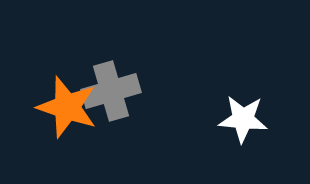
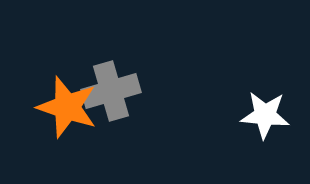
white star: moved 22 px right, 4 px up
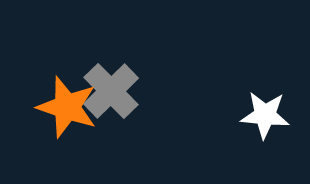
gray cross: rotated 28 degrees counterclockwise
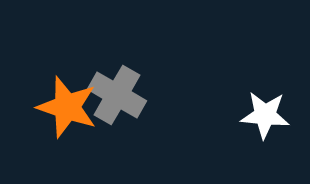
gray cross: moved 6 px right, 4 px down; rotated 16 degrees counterclockwise
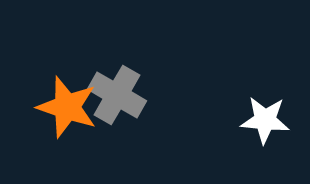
white star: moved 5 px down
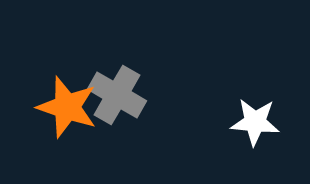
white star: moved 10 px left, 2 px down
